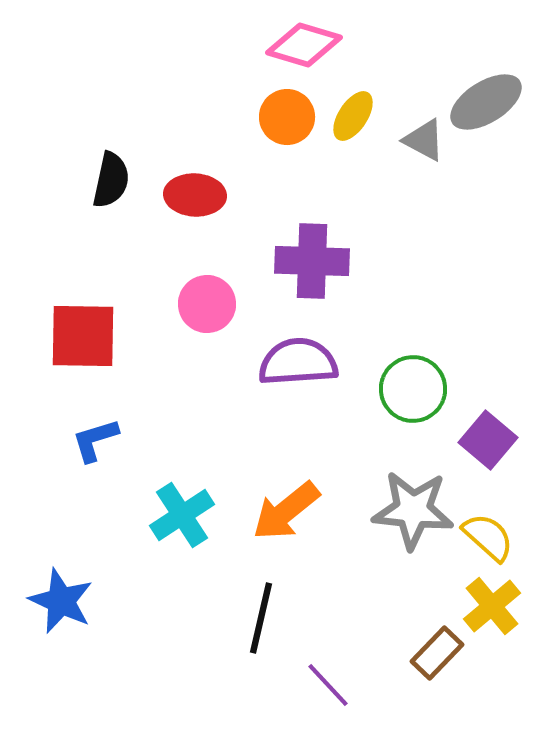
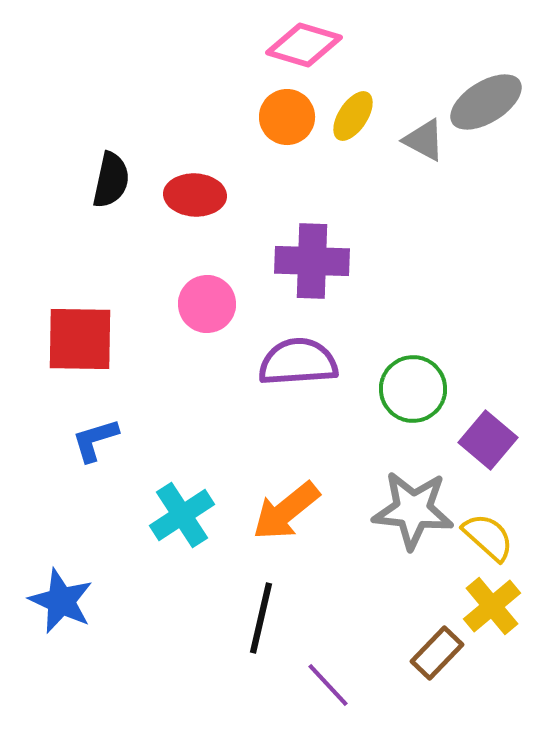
red square: moved 3 px left, 3 px down
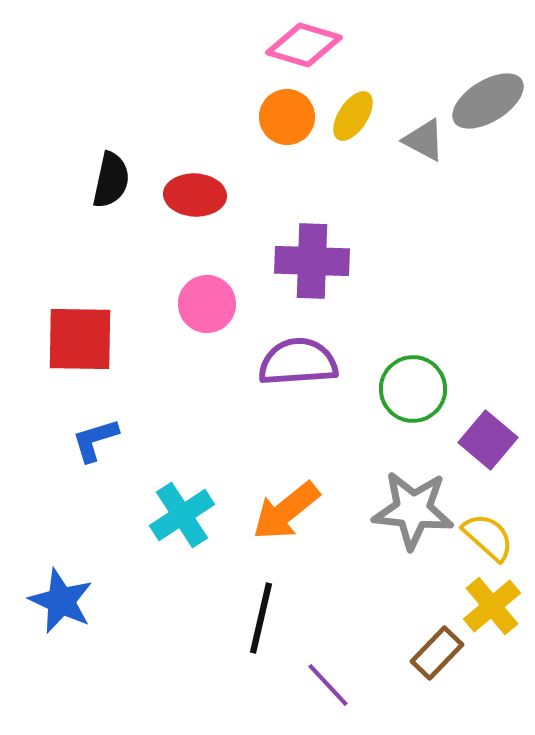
gray ellipse: moved 2 px right, 1 px up
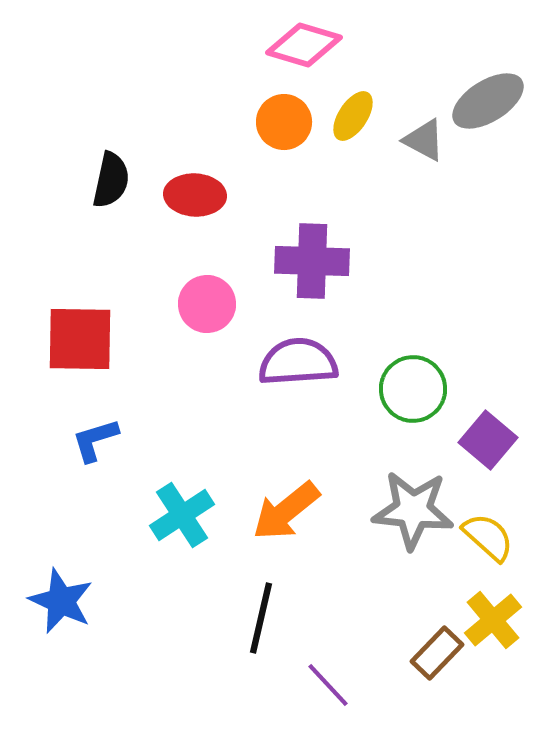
orange circle: moved 3 px left, 5 px down
yellow cross: moved 1 px right, 14 px down
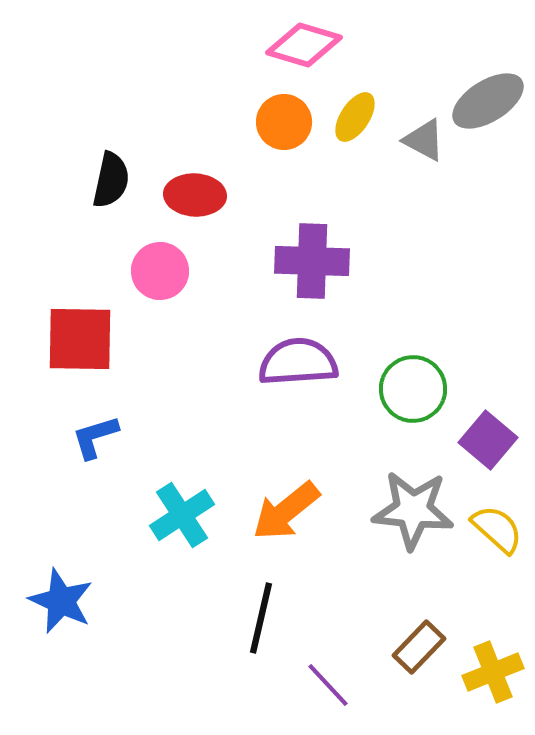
yellow ellipse: moved 2 px right, 1 px down
pink circle: moved 47 px left, 33 px up
blue L-shape: moved 3 px up
yellow semicircle: moved 9 px right, 8 px up
yellow cross: moved 52 px down; rotated 18 degrees clockwise
brown rectangle: moved 18 px left, 6 px up
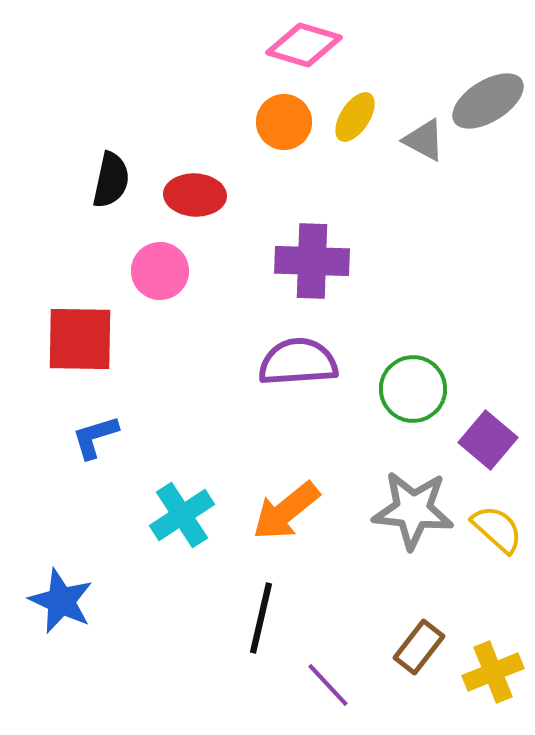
brown rectangle: rotated 6 degrees counterclockwise
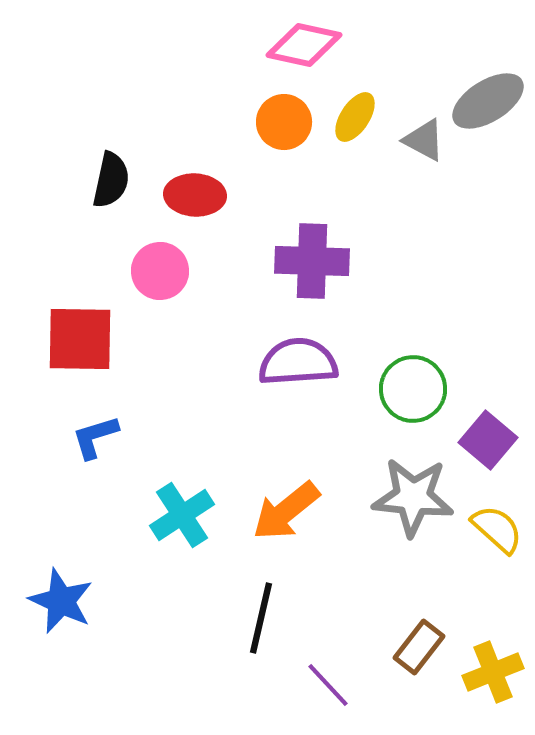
pink diamond: rotated 4 degrees counterclockwise
gray star: moved 13 px up
